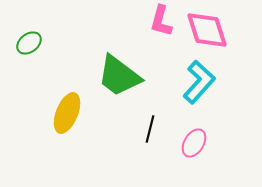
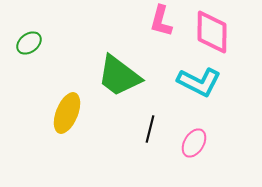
pink diamond: moved 5 px right, 2 px down; rotated 18 degrees clockwise
cyan L-shape: rotated 75 degrees clockwise
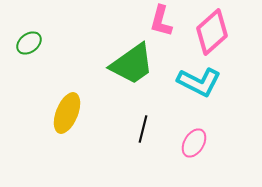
pink diamond: rotated 48 degrees clockwise
green trapezoid: moved 13 px right, 12 px up; rotated 72 degrees counterclockwise
black line: moved 7 px left
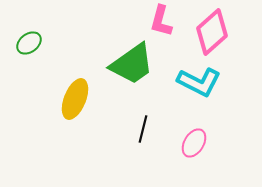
yellow ellipse: moved 8 px right, 14 px up
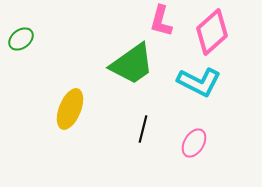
green ellipse: moved 8 px left, 4 px up
yellow ellipse: moved 5 px left, 10 px down
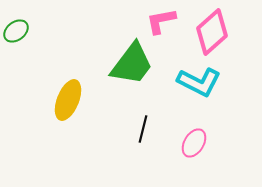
pink L-shape: rotated 64 degrees clockwise
green ellipse: moved 5 px left, 8 px up
green trapezoid: rotated 18 degrees counterclockwise
yellow ellipse: moved 2 px left, 9 px up
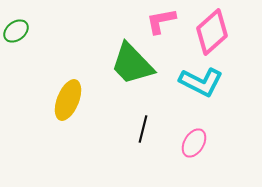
green trapezoid: rotated 99 degrees clockwise
cyan L-shape: moved 2 px right
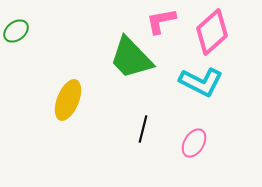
green trapezoid: moved 1 px left, 6 px up
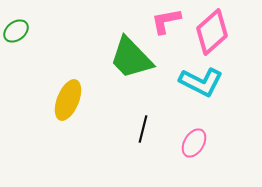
pink L-shape: moved 5 px right
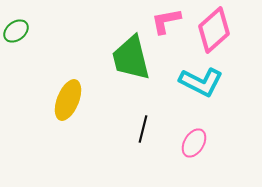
pink diamond: moved 2 px right, 2 px up
green trapezoid: rotated 30 degrees clockwise
